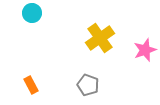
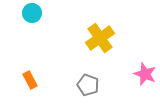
pink star: moved 24 px down; rotated 30 degrees counterclockwise
orange rectangle: moved 1 px left, 5 px up
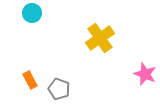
gray pentagon: moved 29 px left, 4 px down
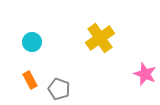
cyan circle: moved 29 px down
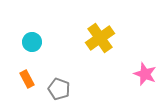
orange rectangle: moved 3 px left, 1 px up
